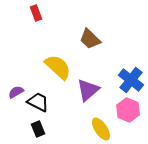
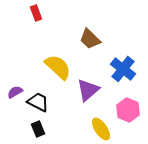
blue cross: moved 8 px left, 11 px up
purple semicircle: moved 1 px left
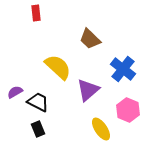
red rectangle: rotated 14 degrees clockwise
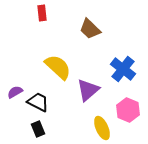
red rectangle: moved 6 px right
brown trapezoid: moved 10 px up
yellow ellipse: moved 1 px right, 1 px up; rotated 10 degrees clockwise
